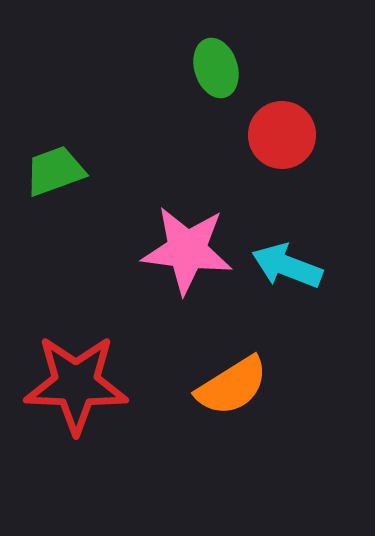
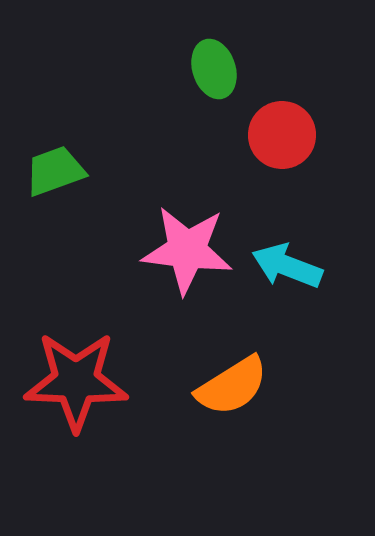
green ellipse: moved 2 px left, 1 px down
red star: moved 3 px up
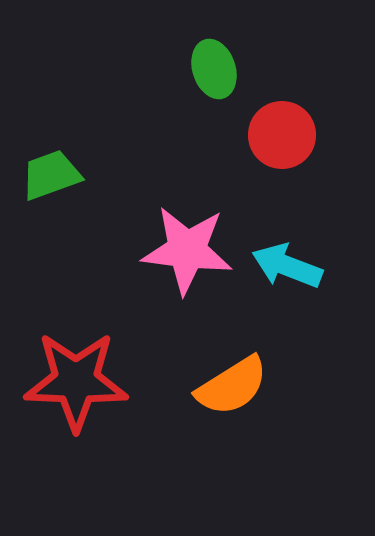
green trapezoid: moved 4 px left, 4 px down
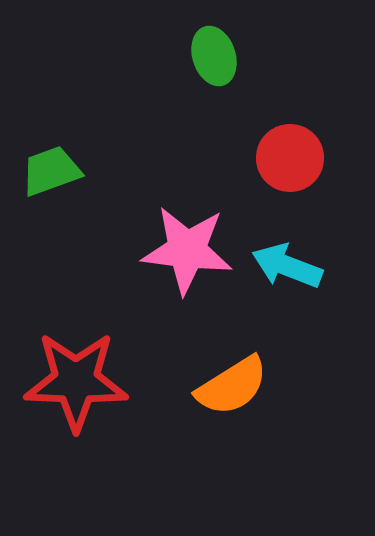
green ellipse: moved 13 px up
red circle: moved 8 px right, 23 px down
green trapezoid: moved 4 px up
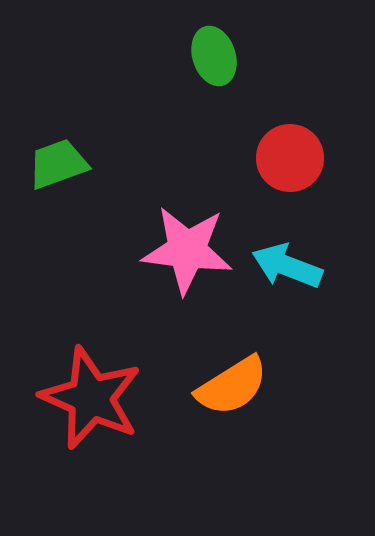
green trapezoid: moved 7 px right, 7 px up
red star: moved 15 px right, 17 px down; rotated 22 degrees clockwise
